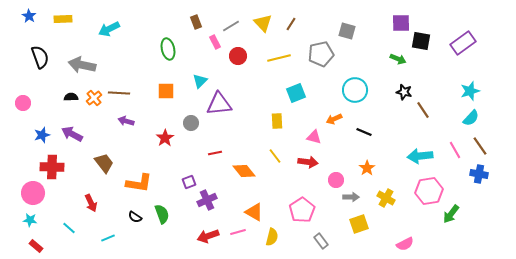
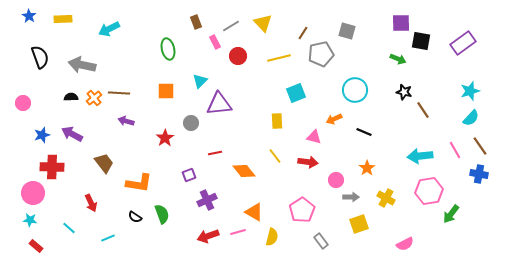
brown line at (291, 24): moved 12 px right, 9 px down
purple square at (189, 182): moved 7 px up
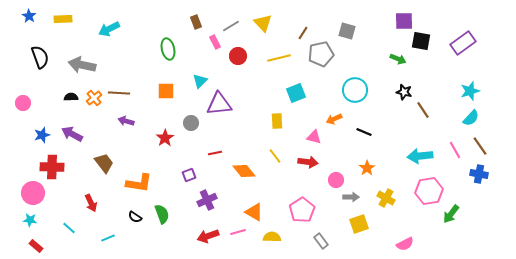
purple square at (401, 23): moved 3 px right, 2 px up
yellow semicircle at (272, 237): rotated 102 degrees counterclockwise
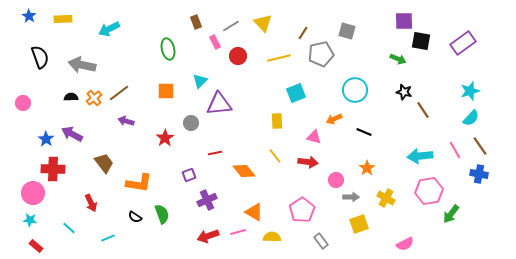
brown line at (119, 93): rotated 40 degrees counterclockwise
blue star at (42, 135): moved 4 px right, 4 px down; rotated 21 degrees counterclockwise
red cross at (52, 167): moved 1 px right, 2 px down
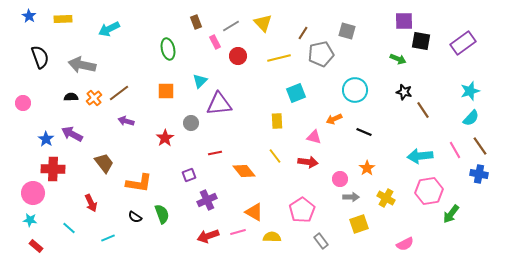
pink circle at (336, 180): moved 4 px right, 1 px up
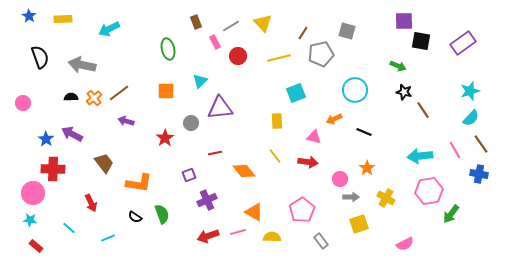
green arrow at (398, 59): moved 7 px down
purple triangle at (219, 104): moved 1 px right, 4 px down
brown line at (480, 146): moved 1 px right, 2 px up
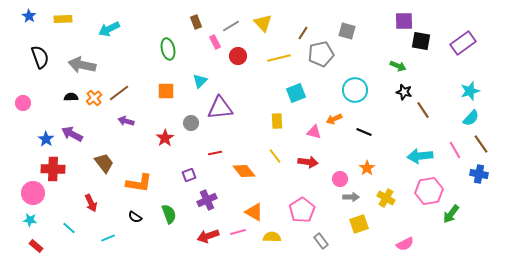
pink triangle at (314, 137): moved 5 px up
green semicircle at (162, 214): moved 7 px right
